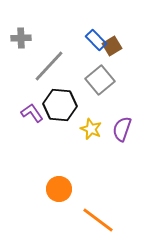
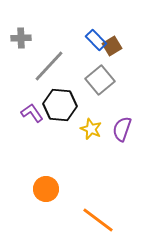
orange circle: moved 13 px left
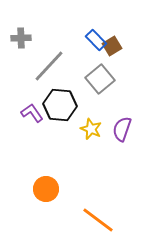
gray square: moved 1 px up
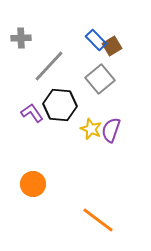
purple semicircle: moved 11 px left, 1 px down
orange circle: moved 13 px left, 5 px up
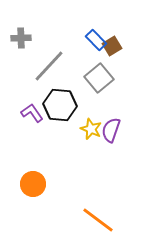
gray square: moved 1 px left, 1 px up
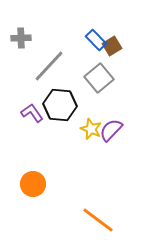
purple semicircle: rotated 25 degrees clockwise
